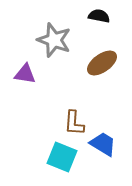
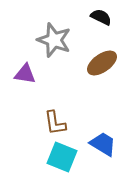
black semicircle: moved 2 px right, 1 px down; rotated 15 degrees clockwise
brown L-shape: moved 19 px left; rotated 12 degrees counterclockwise
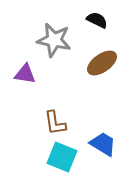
black semicircle: moved 4 px left, 3 px down
gray star: rotated 8 degrees counterclockwise
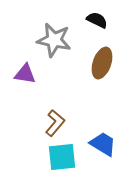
brown ellipse: rotated 36 degrees counterclockwise
brown L-shape: rotated 132 degrees counterclockwise
cyan square: rotated 28 degrees counterclockwise
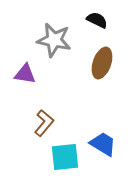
brown L-shape: moved 11 px left
cyan square: moved 3 px right
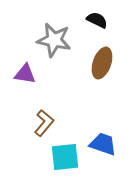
blue trapezoid: rotated 12 degrees counterclockwise
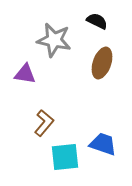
black semicircle: moved 1 px down
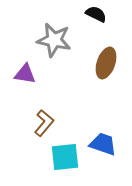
black semicircle: moved 1 px left, 7 px up
brown ellipse: moved 4 px right
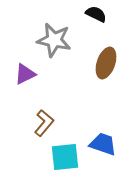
purple triangle: rotated 35 degrees counterclockwise
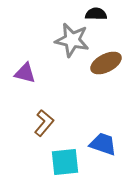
black semicircle: rotated 25 degrees counterclockwise
gray star: moved 18 px right
brown ellipse: rotated 44 degrees clockwise
purple triangle: moved 1 px up; rotated 40 degrees clockwise
cyan square: moved 5 px down
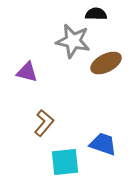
gray star: moved 1 px right, 1 px down
purple triangle: moved 2 px right, 1 px up
